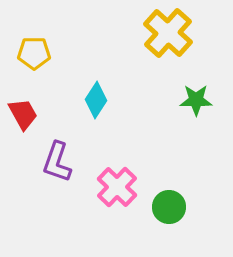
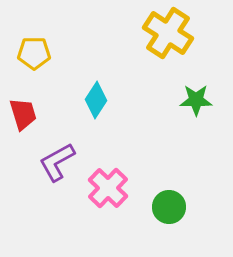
yellow cross: rotated 9 degrees counterclockwise
red trapezoid: rotated 12 degrees clockwise
purple L-shape: rotated 42 degrees clockwise
pink cross: moved 9 px left, 1 px down
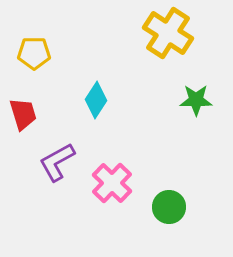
pink cross: moved 4 px right, 5 px up
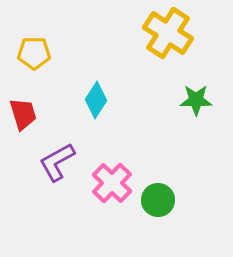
green circle: moved 11 px left, 7 px up
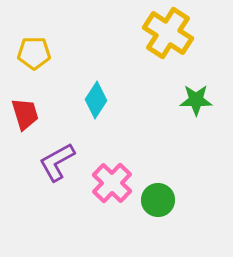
red trapezoid: moved 2 px right
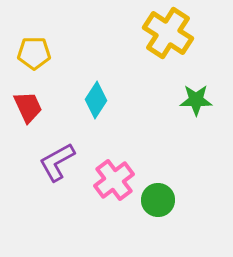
red trapezoid: moved 3 px right, 7 px up; rotated 8 degrees counterclockwise
pink cross: moved 2 px right, 3 px up; rotated 9 degrees clockwise
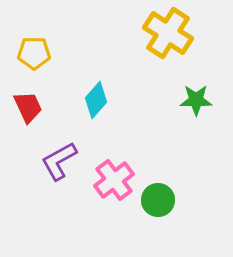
cyan diamond: rotated 9 degrees clockwise
purple L-shape: moved 2 px right, 1 px up
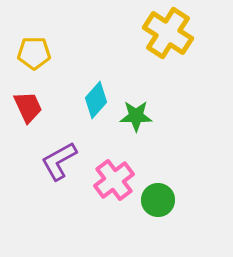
green star: moved 60 px left, 16 px down
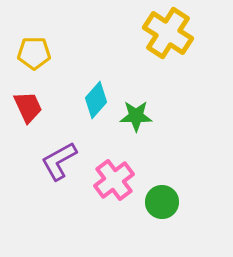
green circle: moved 4 px right, 2 px down
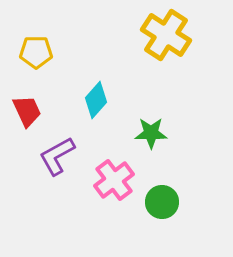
yellow cross: moved 2 px left, 2 px down
yellow pentagon: moved 2 px right, 1 px up
red trapezoid: moved 1 px left, 4 px down
green star: moved 15 px right, 17 px down
purple L-shape: moved 2 px left, 5 px up
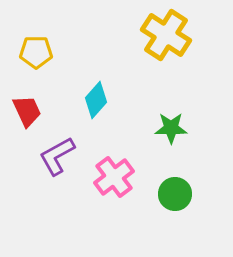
green star: moved 20 px right, 5 px up
pink cross: moved 3 px up
green circle: moved 13 px right, 8 px up
